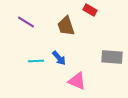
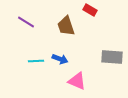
blue arrow: moved 1 px right, 1 px down; rotated 28 degrees counterclockwise
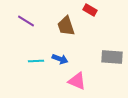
purple line: moved 1 px up
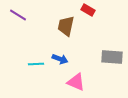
red rectangle: moved 2 px left
purple line: moved 8 px left, 6 px up
brown trapezoid: rotated 30 degrees clockwise
cyan line: moved 3 px down
pink triangle: moved 1 px left, 1 px down
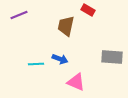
purple line: moved 1 px right; rotated 54 degrees counterclockwise
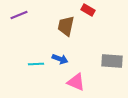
gray rectangle: moved 4 px down
